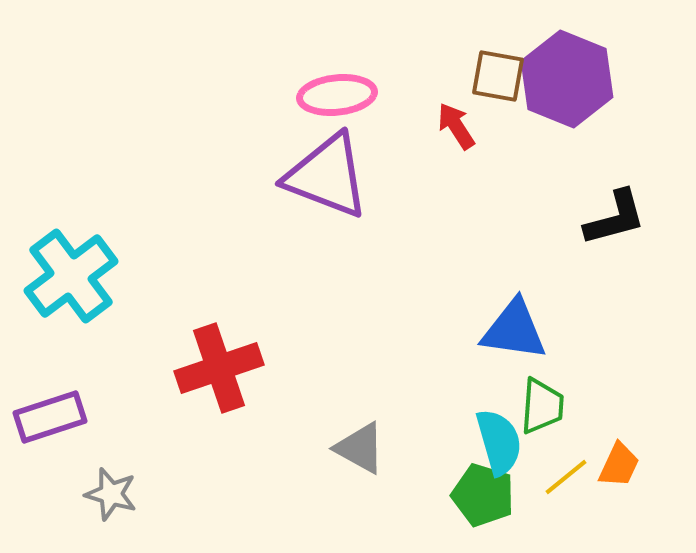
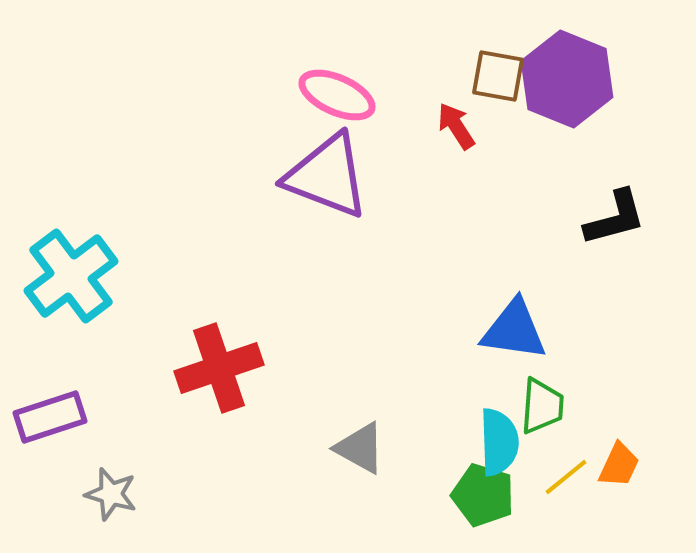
pink ellipse: rotated 30 degrees clockwise
cyan semicircle: rotated 14 degrees clockwise
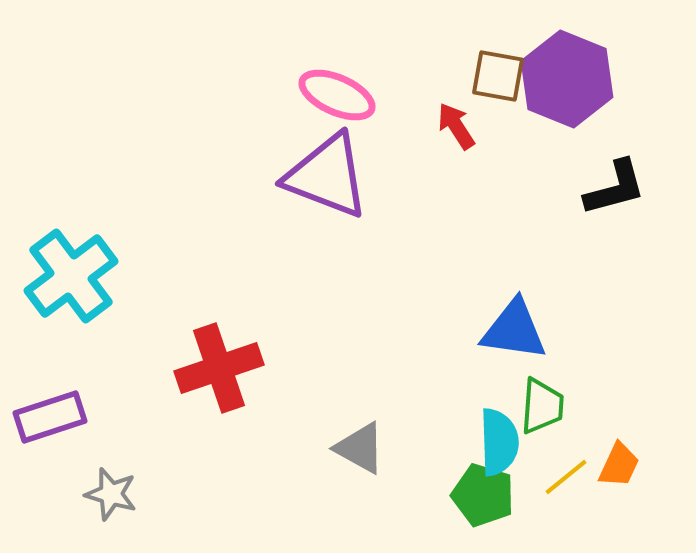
black L-shape: moved 30 px up
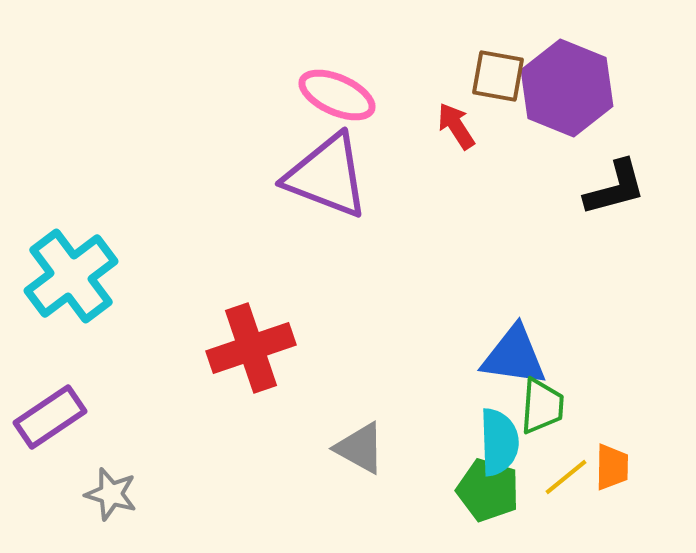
purple hexagon: moved 9 px down
blue triangle: moved 26 px down
red cross: moved 32 px right, 20 px up
purple rectangle: rotated 16 degrees counterclockwise
orange trapezoid: moved 7 px left, 2 px down; rotated 24 degrees counterclockwise
green pentagon: moved 5 px right, 5 px up
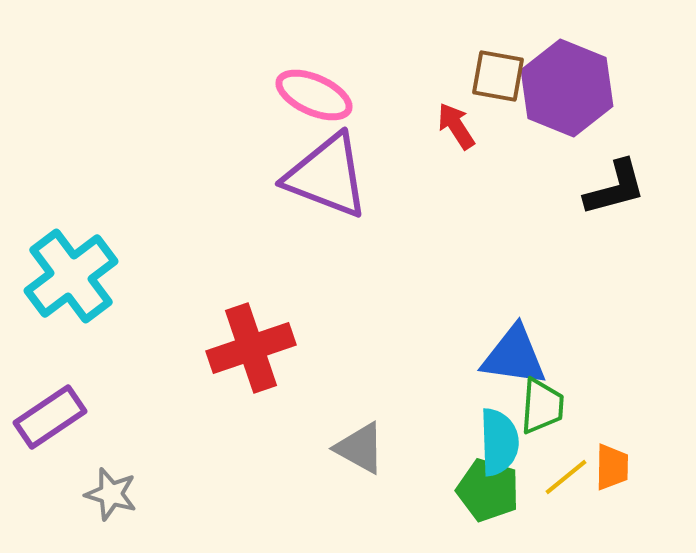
pink ellipse: moved 23 px left
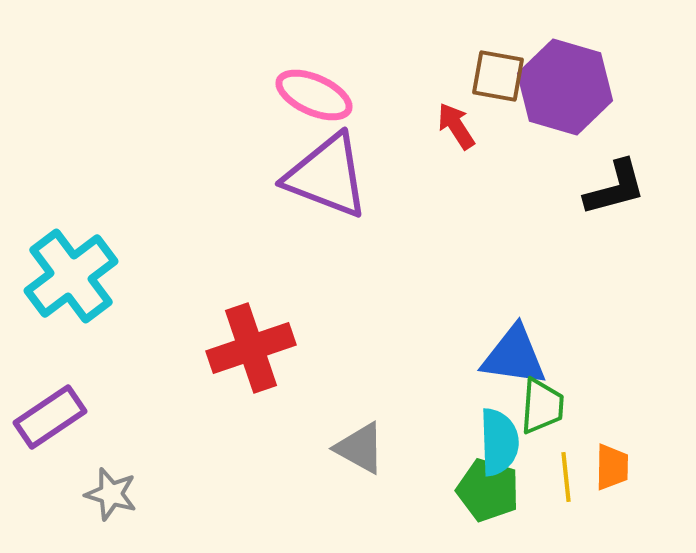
purple hexagon: moved 2 px left, 1 px up; rotated 6 degrees counterclockwise
yellow line: rotated 57 degrees counterclockwise
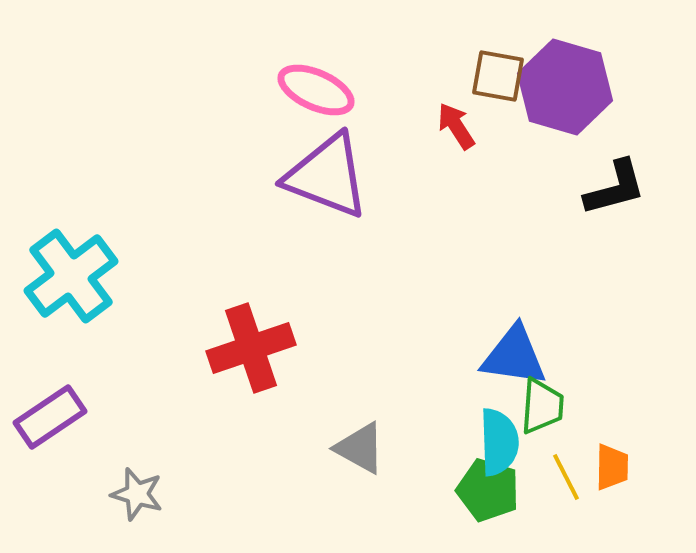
pink ellipse: moved 2 px right, 5 px up
yellow line: rotated 21 degrees counterclockwise
gray star: moved 26 px right
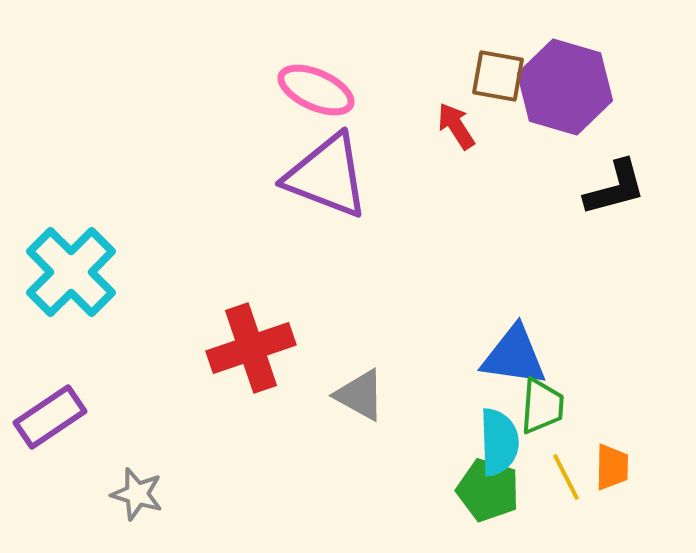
cyan cross: moved 4 px up; rotated 8 degrees counterclockwise
gray triangle: moved 53 px up
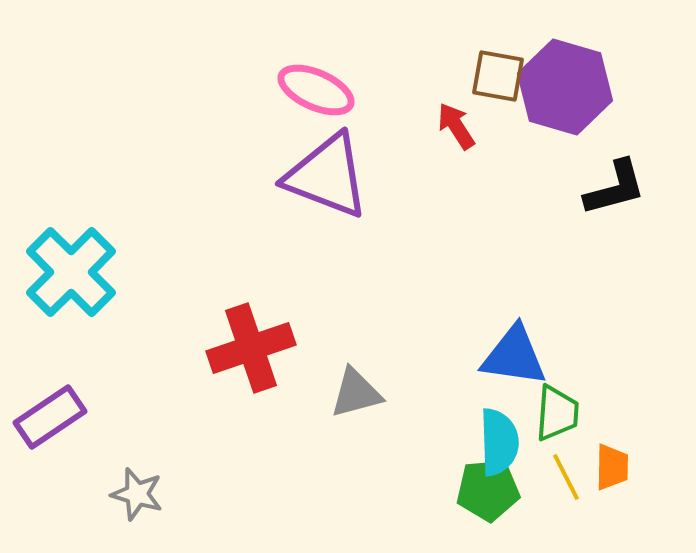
gray triangle: moved 4 px left, 2 px up; rotated 44 degrees counterclockwise
green trapezoid: moved 15 px right, 7 px down
green pentagon: rotated 22 degrees counterclockwise
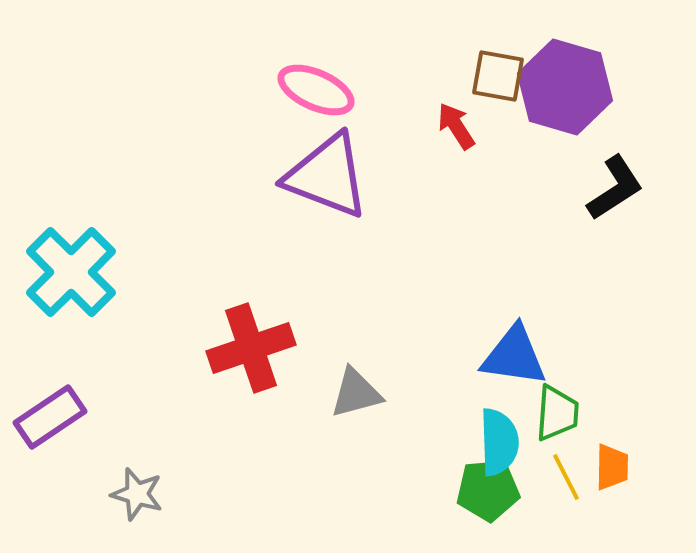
black L-shape: rotated 18 degrees counterclockwise
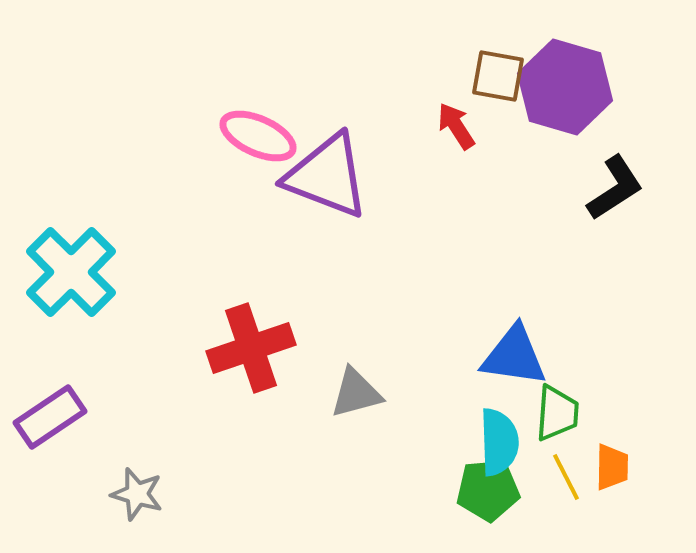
pink ellipse: moved 58 px left, 46 px down
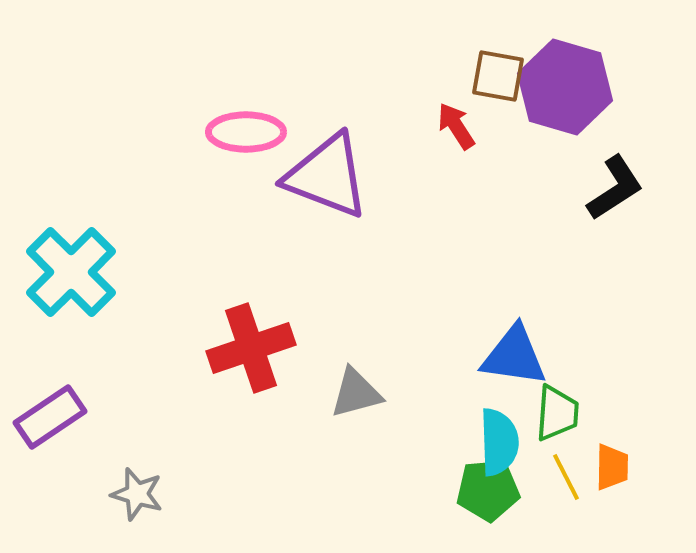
pink ellipse: moved 12 px left, 4 px up; rotated 24 degrees counterclockwise
